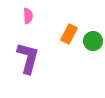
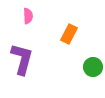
green circle: moved 26 px down
purple L-shape: moved 6 px left, 1 px down
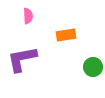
orange rectangle: moved 3 px left, 1 px down; rotated 54 degrees clockwise
purple L-shape: rotated 116 degrees counterclockwise
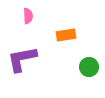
green circle: moved 4 px left
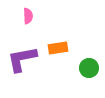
orange rectangle: moved 8 px left, 13 px down
green circle: moved 1 px down
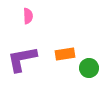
orange rectangle: moved 7 px right, 6 px down
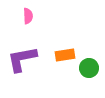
orange rectangle: moved 1 px down
